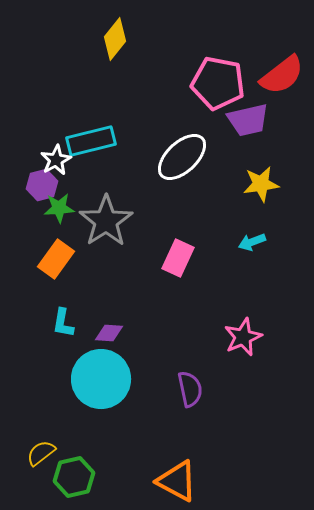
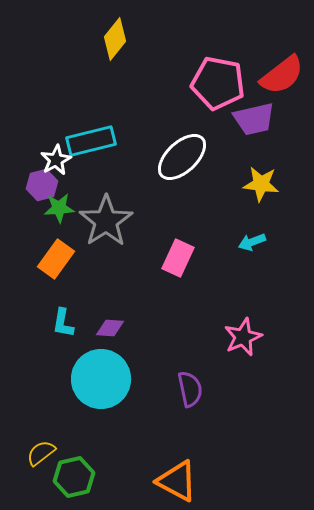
purple trapezoid: moved 6 px right, 1 px up
yellow star: rotated 15 degrees clockwise
purple diamond: moved 1 px right, 5 px up
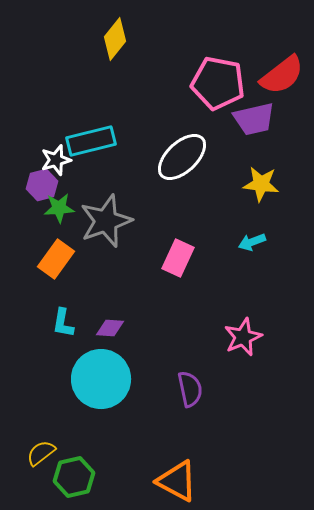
white star: rotated 12 degrees clockwise
gray star: rotated 14 degrees clockwise
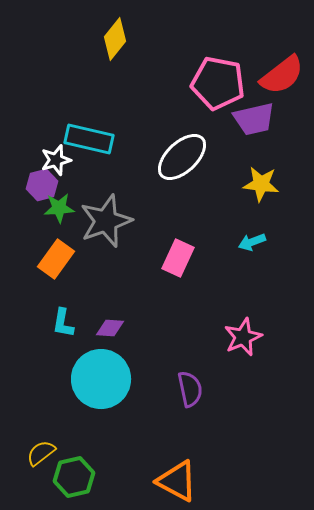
cyan rectangle: moved 2 px left, 2 px up; rotated 27 degrees clockwise
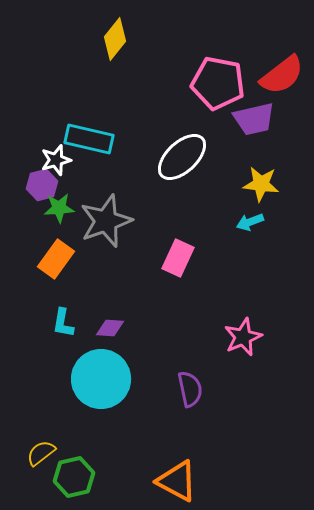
cyan arrow: moved 2 px left, 20 px up
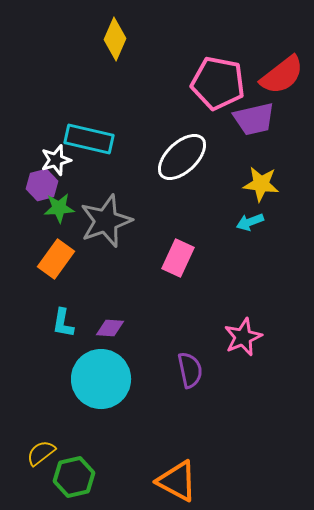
yellow diamond: rotated 15 degrees counterclockwise
purple semicircle: moved 19 px up
